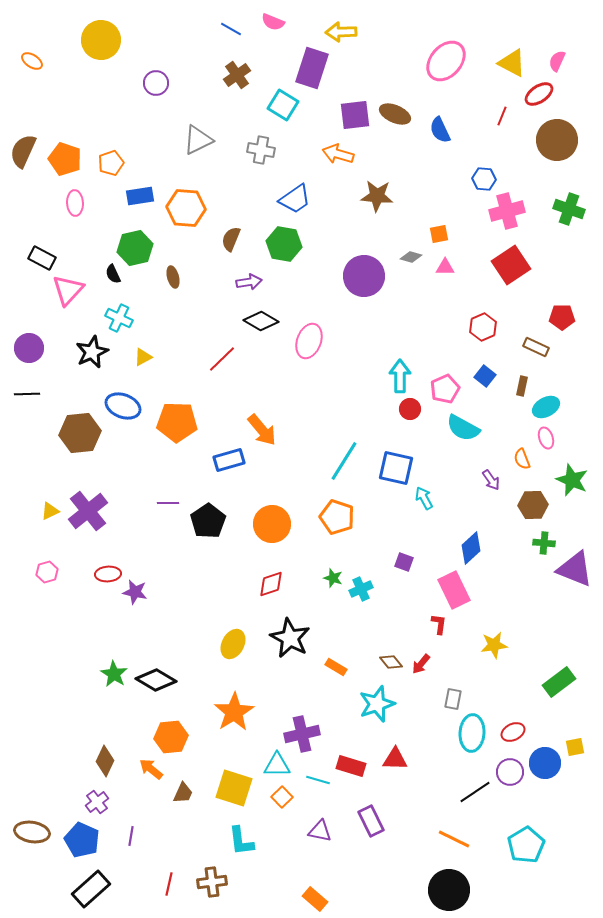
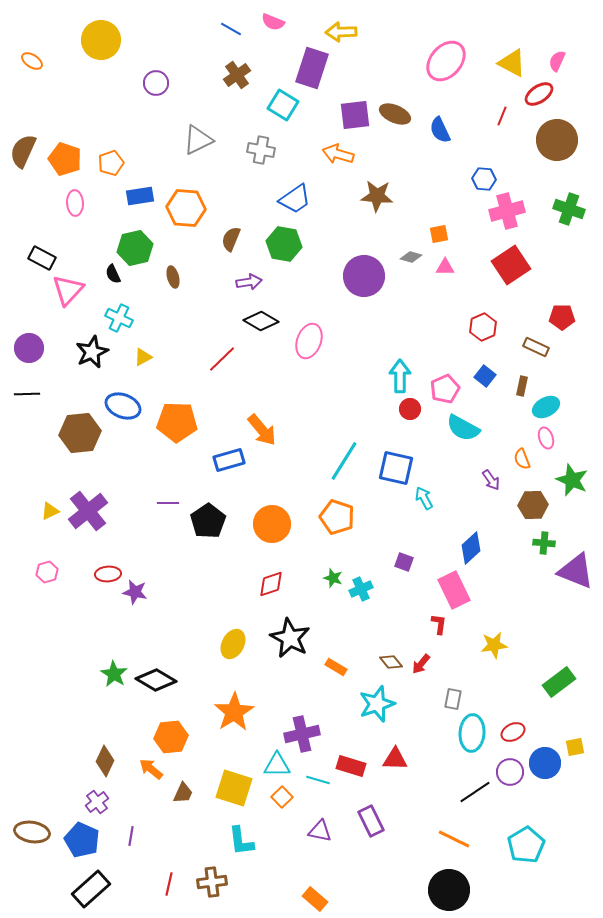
purple triangle at (575, 569): moved 1 px right, 2 px down
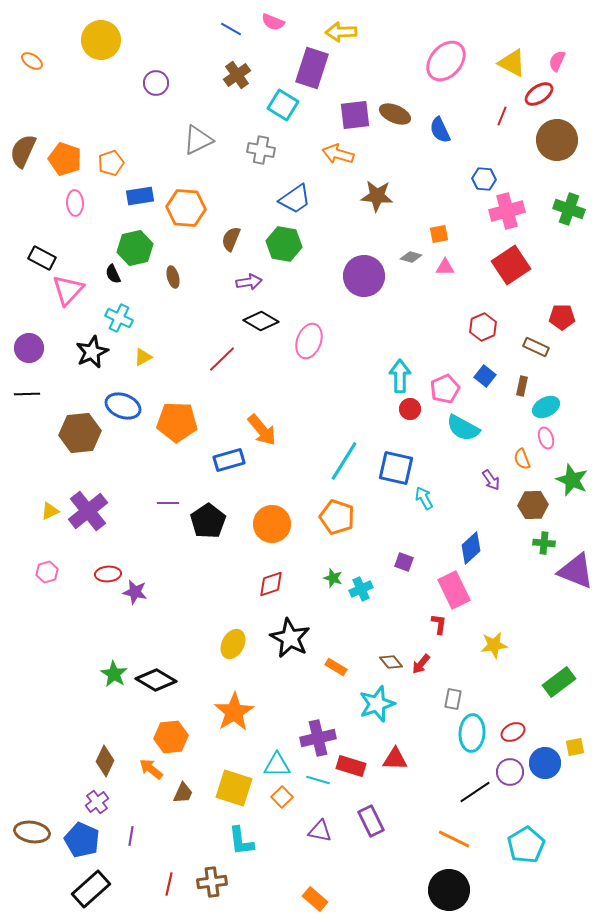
purple cross at (302, 734): moved 16 px right, 4 px down
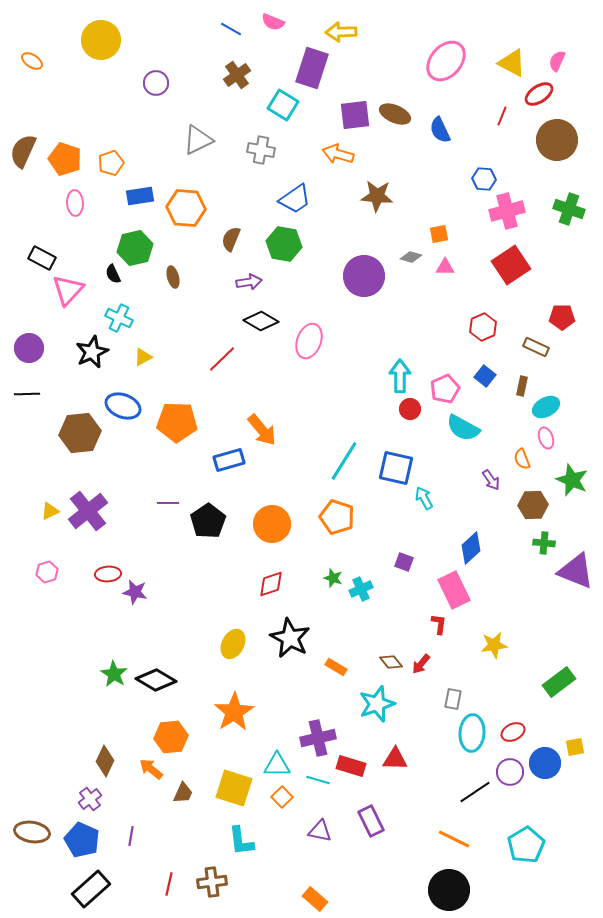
purple cross at (97, 802): moved 7 px left, 3 px up
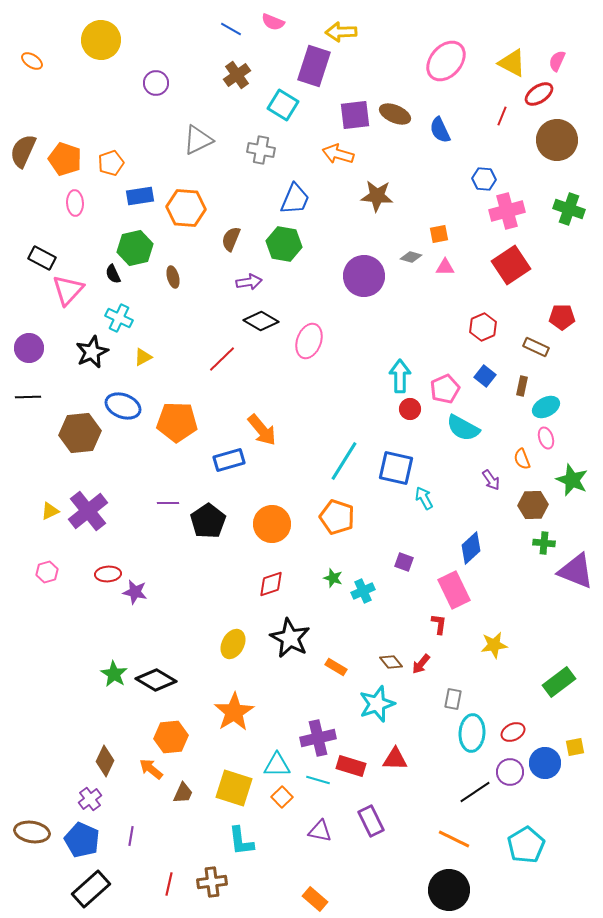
purple rectangle at (312, 68): moved 2 px right, 2 px up
blue trapezoid at (295, 199): rotated 32 degrees counterclockwise
black line at (27, 394): moved 1 px right, 3 px down
cyan cross at (361, 589): moved 2 px right, 2 px down
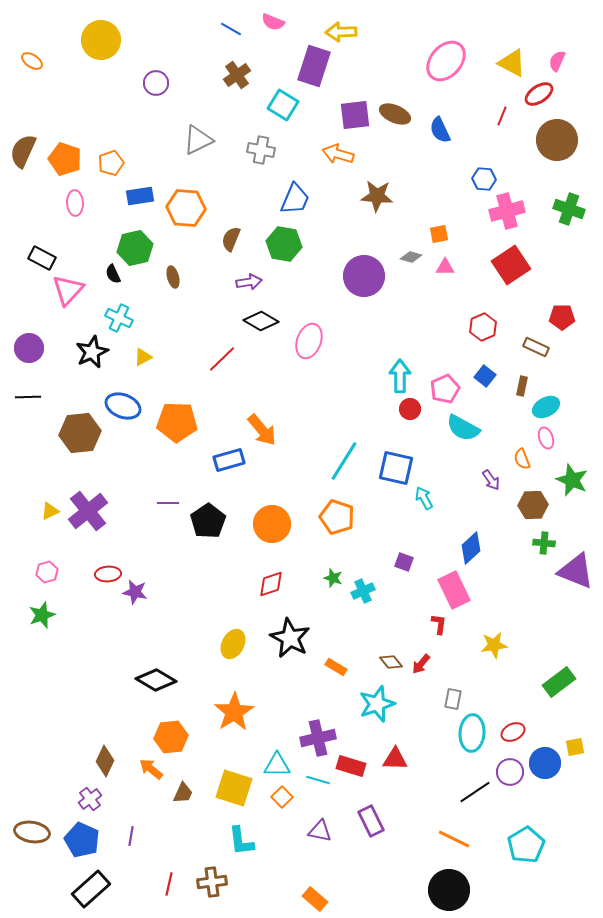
green star at (114, 674): moved 72 px left, 59 px up; rotated 20 degrees clockwise
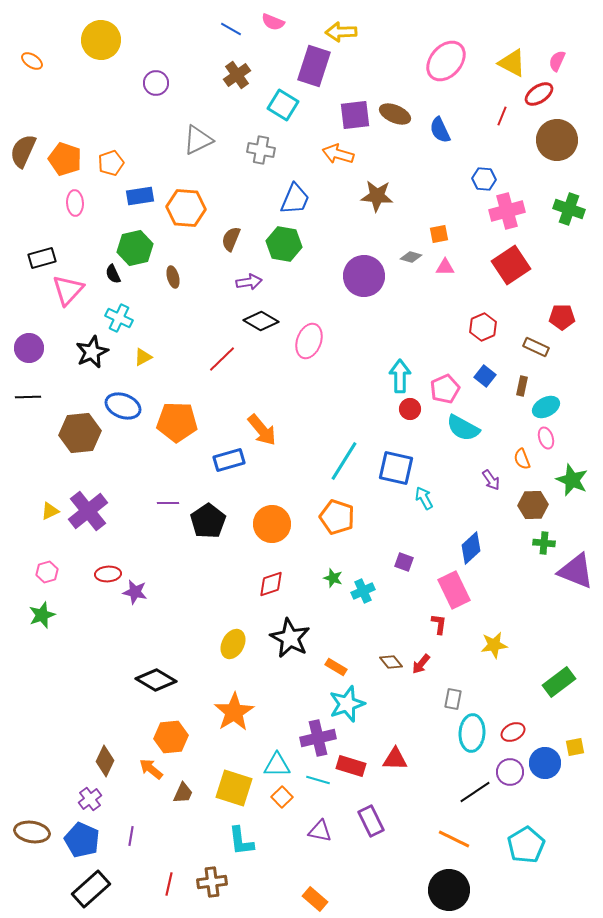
black rectangle at (42, 258): rotated 44 degrees counterclockwise
cyan star at (377, 704): moved 30 px left
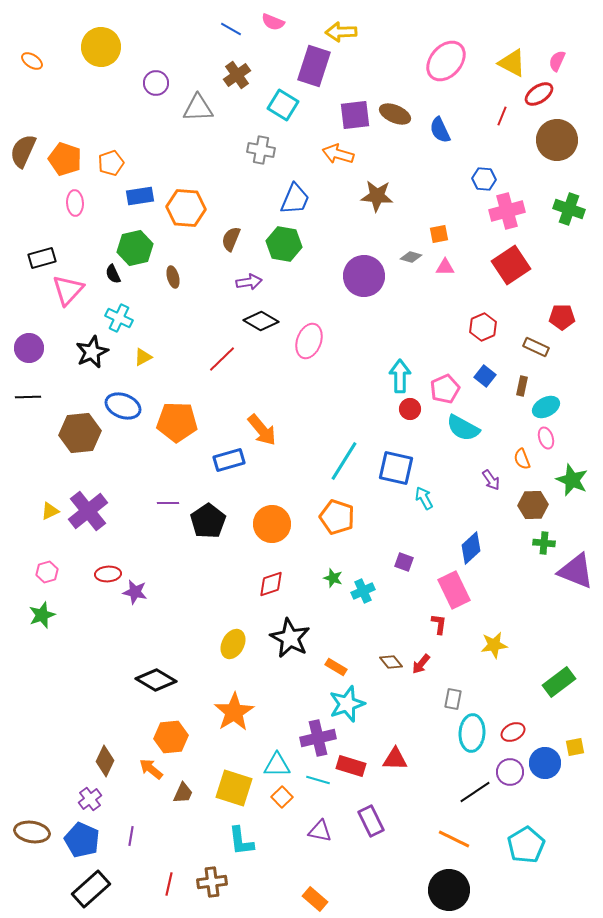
yellow circle at (101, 40): moved 7 px down
gray triangle at (198, 140): moved 32 px up; rotated 24 degrees clockwise
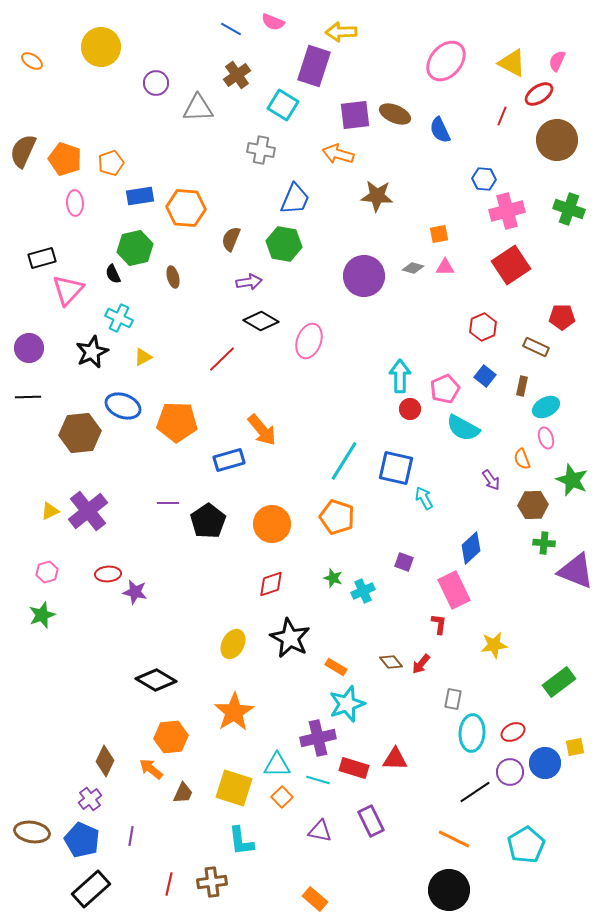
gray diamond at (411, 257): moved 2 px right, 11 px down
red rectangle at (351, 766): moved 3 px right, 2 px down
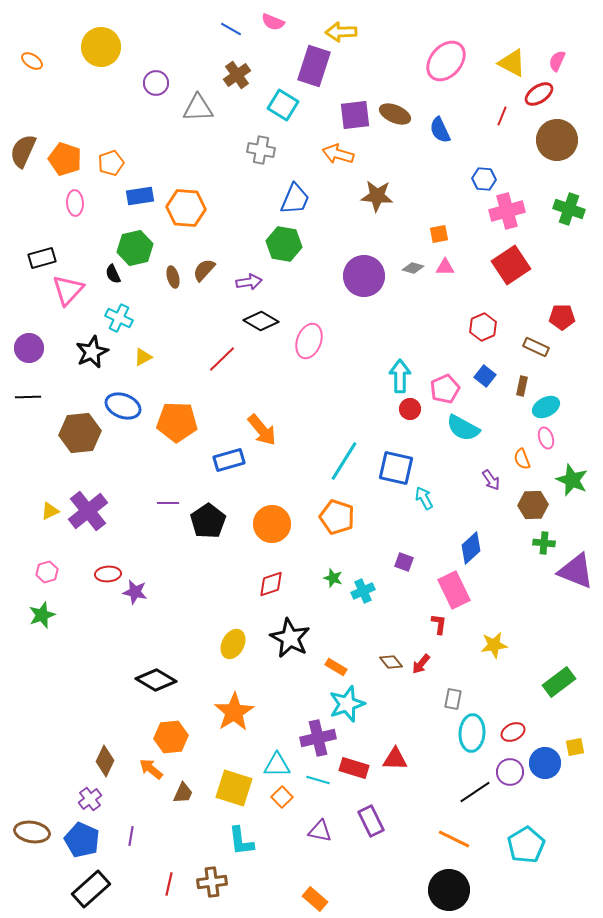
brown semicircle at (231, 239): moved 27 px left, 31 px down; rotated 20 degrees clockwise
